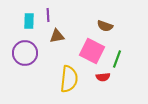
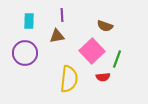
purple line: moved 14 px right
pink square: rotated 20 degrees clockwise
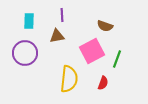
pink square: rotated 15 degrees clockwise
red semicircle: moved 6 px down; rotated 64 degrees counterclockwise
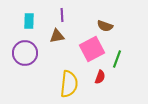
pink square: moved 2 px up
yellow semicircle: moved 5 px down
red semicircle: moved 3 px left, 6 px up
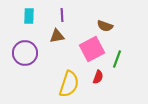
cyan rectangle: moved 5 px up
red semicircle: moved 2 px left
yellow semicircle: rotated 12 degrees clockwise
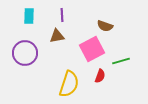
green line: moved 4 px right, 2 px down; rotated 54 degrees clockwise
red semicircle: moved 2 px right, 1 px up
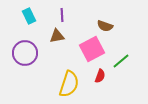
cyan rectangle: rotated 28 degrees counterclockwise
green line: rotated 24 degrees counterclockwise
